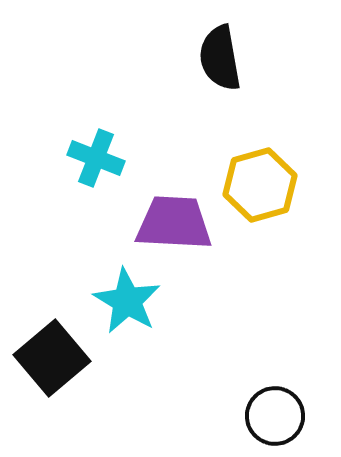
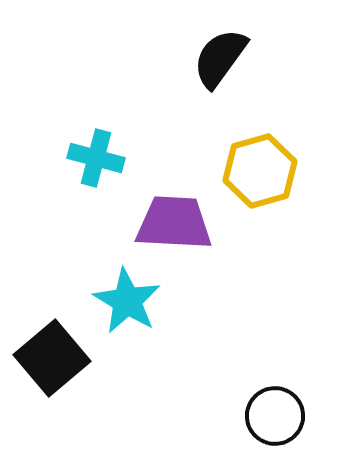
black semicircle: rotated 46 degrees clockwise
cyan cross: rotated 6 degrees counterclockwise
yellow hexagon: moved 14 px up
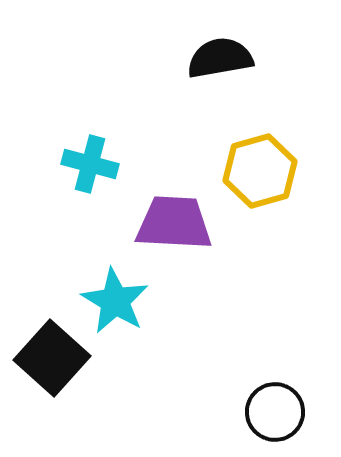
black semicircle: rotated 44 degrees clockwise
cyan cross: moved 6 px left, 6 px down
cyan star: moved 12 px left
black square: rotated 8 degrees counterclockwise
black circle: moved 4 px up
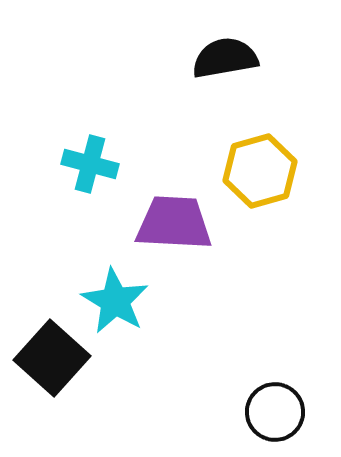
black semicircle: moved 5 px right
